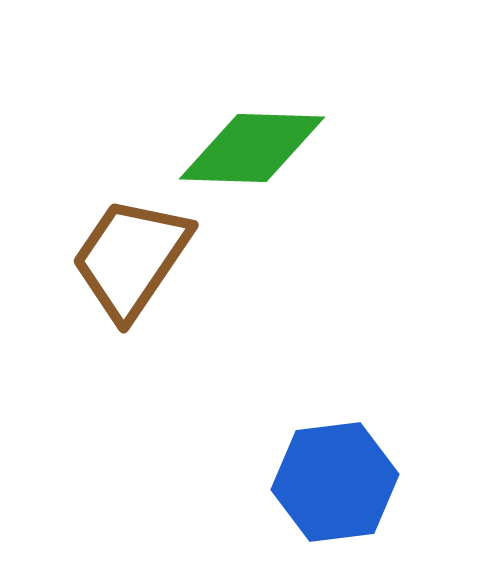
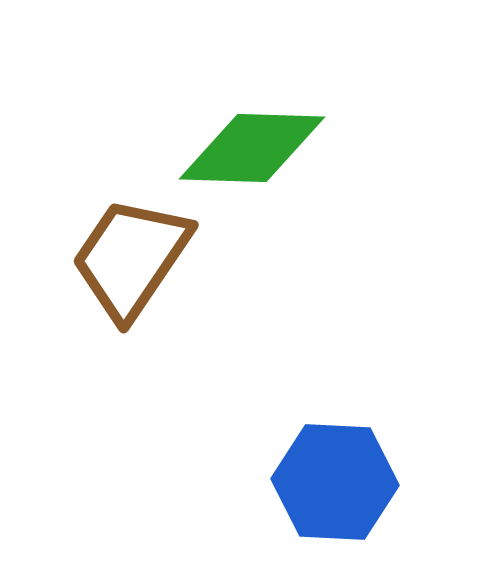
blue hexagon: rotated 10 degrees clockwise
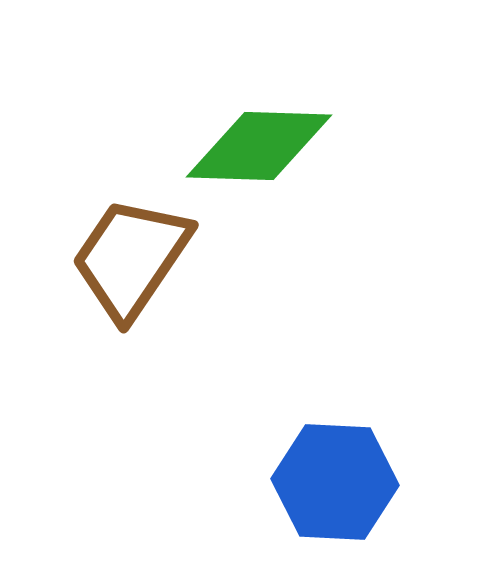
green diamond: moved 7 px right, 2 px up
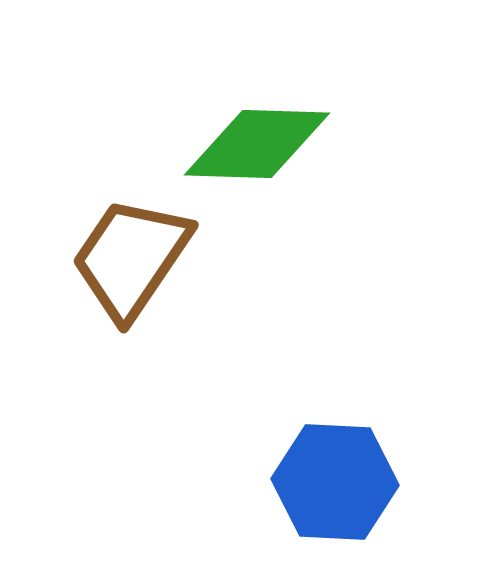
green diamond: moved 2 px left, 2 px up
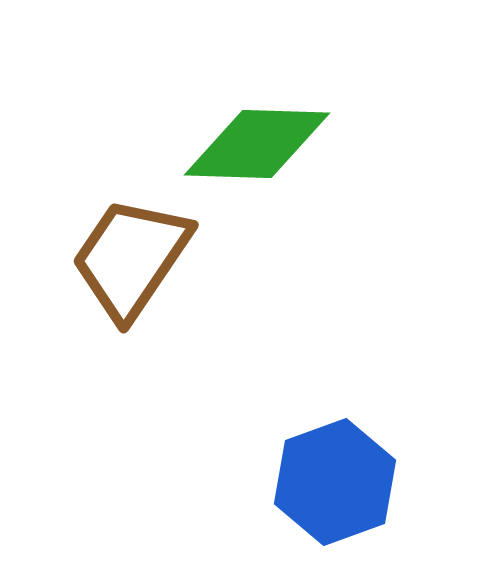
blue hexagon: rotated 23 degrees counterclockwise
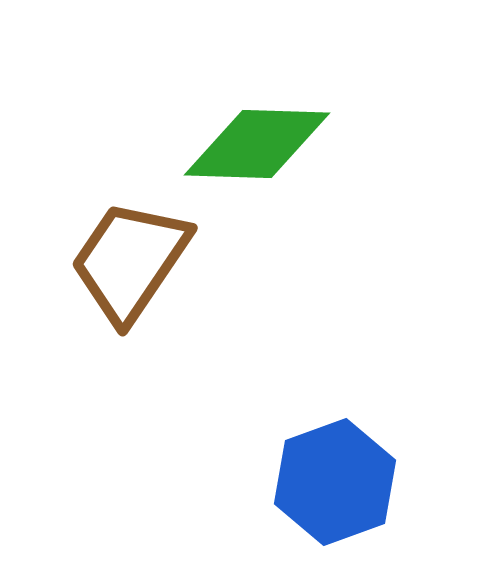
brown trapezoid: moved 1 px left, 3 px down
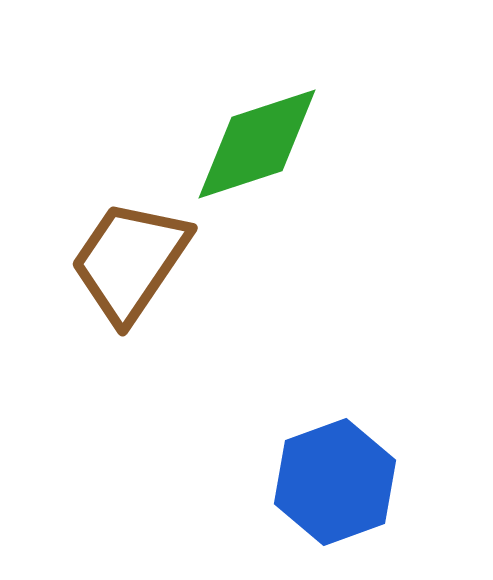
green diamond: rotated 20 degrees counterclockwise
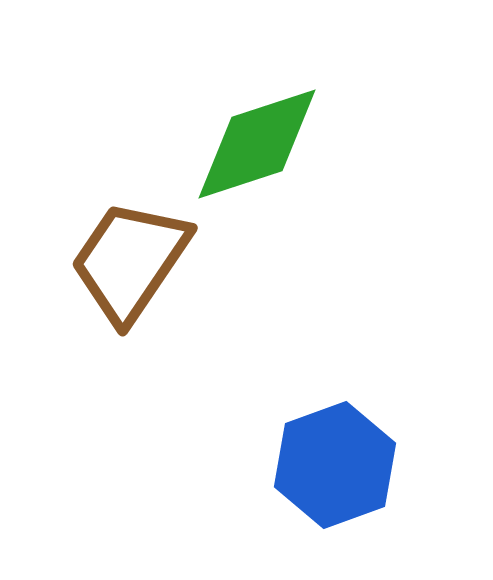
blue hexagon: moved 17 px up
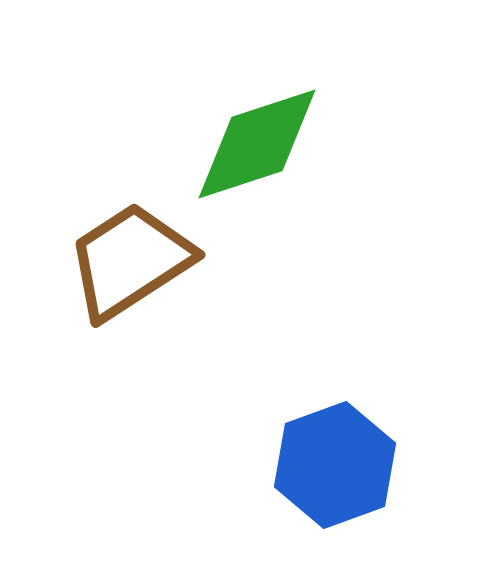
brown trapezoid: rotated 23 degrees clockwise
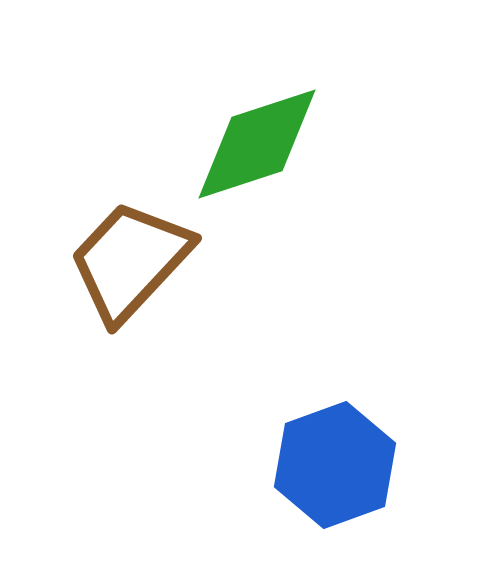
brown trapezoid: rotated 14 degrees counterclockwise
